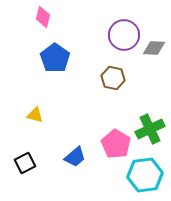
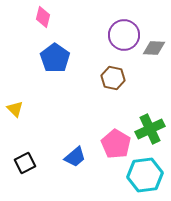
yellow triangle: moved 20 px left, 6 px up; rotated 30 degrees clockwise
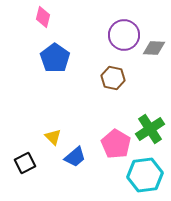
yellow triangle: moved 38 px right, 28 px down
green cross: rotated 8 degrees counterclockwise
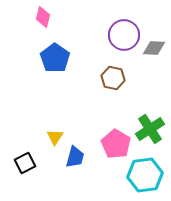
yellow triangle: moved 2 px right; rotated 18 degrees clockwise
blue trapezoid: rotated 35 degrees counterclockwise
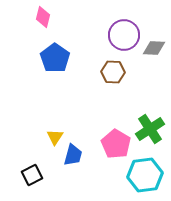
brown hexagon: moved 6 px up; rotated 10 degrees counterclockwise
blue trapezoid: moved 2 px left, 2 px up
black square: moved 7 px right, 12 px down
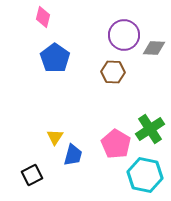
cyan hexagon: rotated 20 degrees clockwise
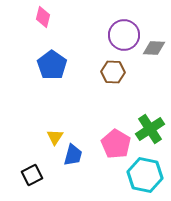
blue pentagon: moved 3 px left, 7 px down
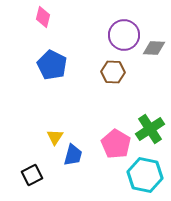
blue pentagon: rotated 8 degrees counterclockwise
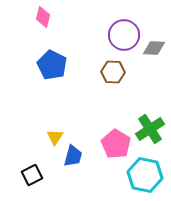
blue trapezoid: moved 1 px down
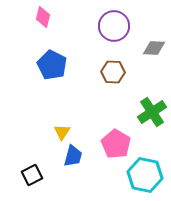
purple circle: moved 10 px left, 9 px up
green cross: moved 2 px right, 17 px up
yellow triangle: moved 7 px right, 5 px up
